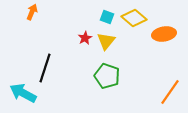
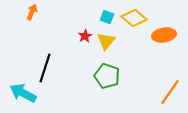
orange ellipse: moved 1 px down
red star: moved 2 px up
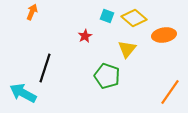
cyan square: moved 1 px up
yellow triangle: moved 21 px right, 8 px down
